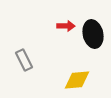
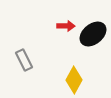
black ellipse: rotated 64 degrees clockwise
yellow diamond: moved 3 px left; rotated 56 degrees counterclockwise
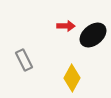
black ellipse: moved 1 px down
yellow diamond: moved 2 px left, 2 px up
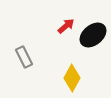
red arrow: rotated 42 degrees counterclockwise
gray rectangle: moved 3 px up
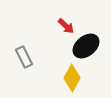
red arrow: rotated 84 degrees clockwise
black ellipse: moved 7 px left, 11 px down
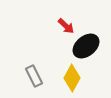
gray rectangle: moved 10 px right, 19 px down
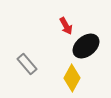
red arrow: rotated 18 degrees clockwise
gray rectangle: moved 7 px left, 12 px up; rotated 15 degrees counterclockwise
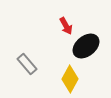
yellow diamond: moved 2 px left, 1 px down
